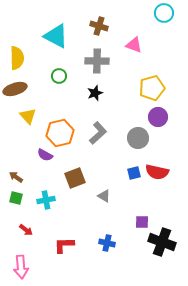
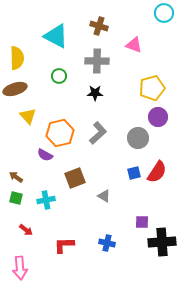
black star: rotated 21 degrees clockwise
red semicircle: rotated 70 degrees counterclockwise
black cross: rotated 24 degrees counterclockwise
pink arrow: moved 1 px left, 1 px down
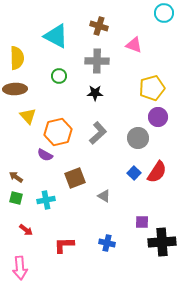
brown ellipse: rotated 15 degrees clockwise
orange hexagon: moved 2 px left, 1 px up
blue square: rotated 32 degrees counterclockwise
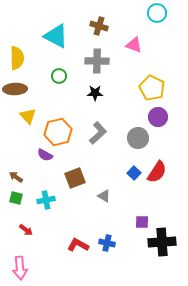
cyan circle: moved 7 px left
yellow pentagon: rotated 30 degrees counterclockwise
red L-shape: moved 14 px right; rotated 30 degrees clockwise
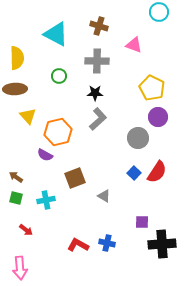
cyan circle: moved 2 px right, 1 px up
cyan triangle: moved 2 px up
gray L-shape: moved 14 px up
black cross: moved 2 px down
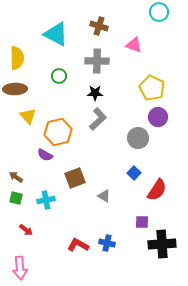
red semicircle: moved 18 px down
